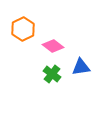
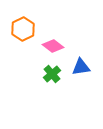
green cross: rotated 12 degrees clockwise
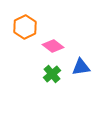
orange hexagon: moved 2 px right, 2 px up
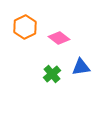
pink diamond: moved 6 px right, 8 px up
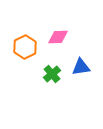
orange hexagon: moved 20 px down
pink diamond: moved 1 px left, 1 px up; rotated 40 degrees counterclockwise
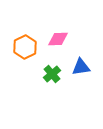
pink diamond: moved 2 px down
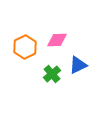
pink diamond: moved 1 px left, 1 px down
blue triangle: moved 3 px left, 2 px up; rotated 18 degrees counterclockwise
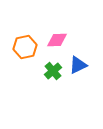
orange hexagon: rotated 15 degrees clockwise
green cross: moved 1 px right, 3 px up
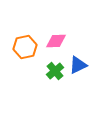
pink diamond: moved 1 px left, 1 px down
green cross: moved 2 px right
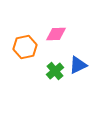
pink diamond: moved 7 px up
